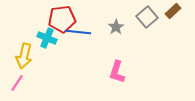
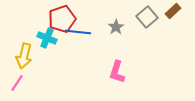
red pentagon: rotated 12 degrees counterclockwise
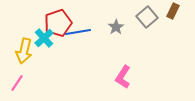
brown rectangle: rotated 21 degrees counterclockwise
red pentagon: moved 4 px left, 4 px down
blue line: rotated 15 degrees counterclockwise
cyan cross: moved 3 px left; rotated 24 degrees clockwise
yellow arrow: moved 5 px up
pink L-shape: moved 6 px right, 5 px down; rotated 15 degrees clockwise
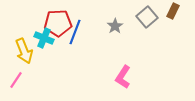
red pentagon: rotated 16 degrees clockwise
gray star: moved 1 px left, 1 px up
blue line: moved 3 px left; rotated 60 degrees counterclockwise
cyan cross: rotated 24 degrees counterclockwise
yellow arrow: rotated 35 degrees counterclockwise
pink line: moved 1 px left, 3 px up
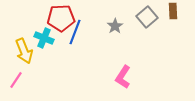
brown rectangle: rotated 28 degrees counterclockwise
red pentagon: moved 3 px right, 5 px up
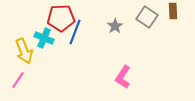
gray square: rotated 15 degrees counterclockwise
pink line: moved 2 px right
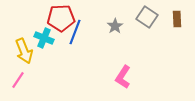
brown rectangle: moved 4 px right, 8 px down
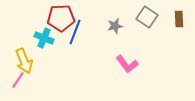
brown rectangle: moved 2 px right
gray star: rotated 21 degrees clockwise
yellow arrow: moved 10 px down
pink L-shape: moved 4 px right, 13 px up; rotated 70 degrees counterclockwise
